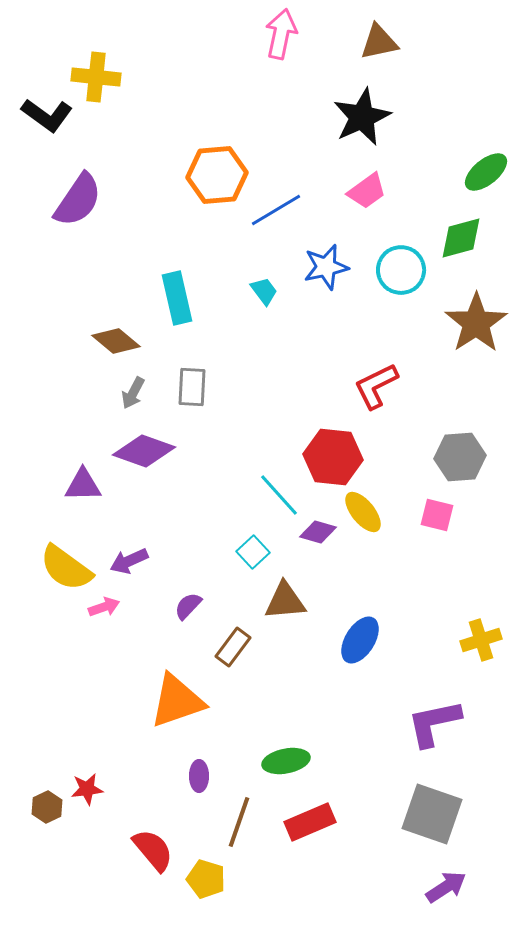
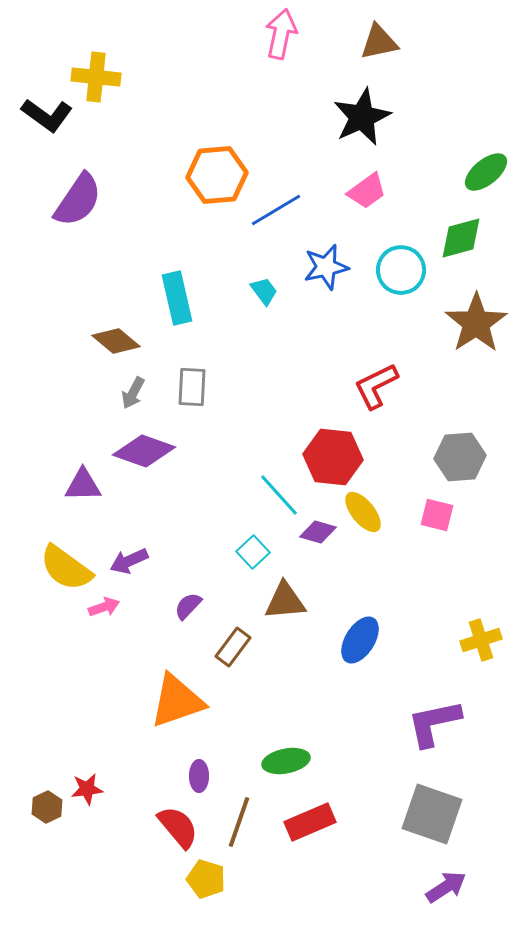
red semicircle at (153, 850): moved 25 px right, 23 px up
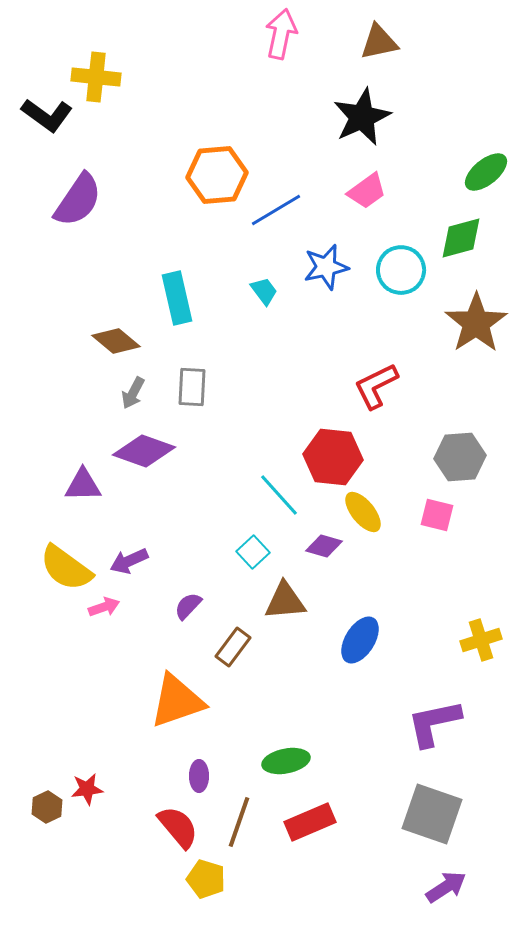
purple diamond at (318, 532): moved 6 px right, 14 px down
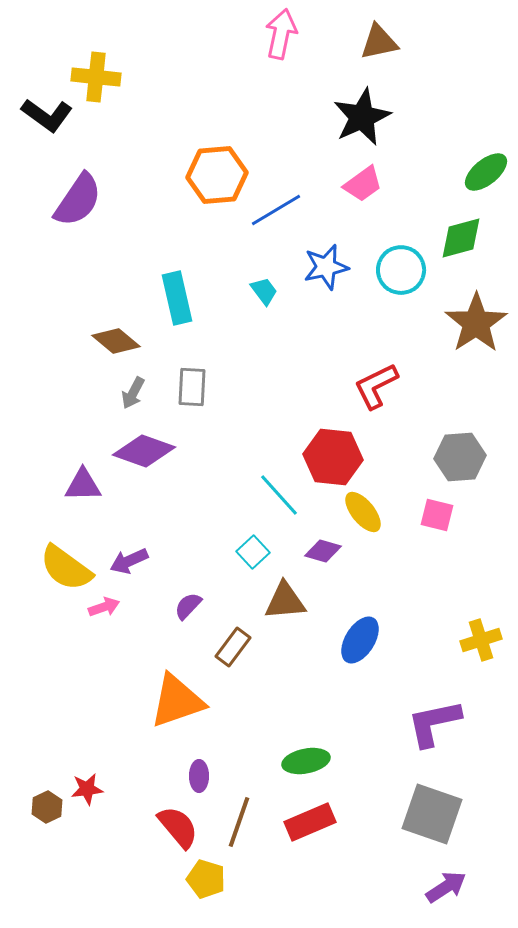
pink trapezoid at (367, 191): moved 4 px left, 7 px up
purple diamond at (324, 546): moved 1 px left, 5 px down
green ellipse at (286, 761): moved 20 px right
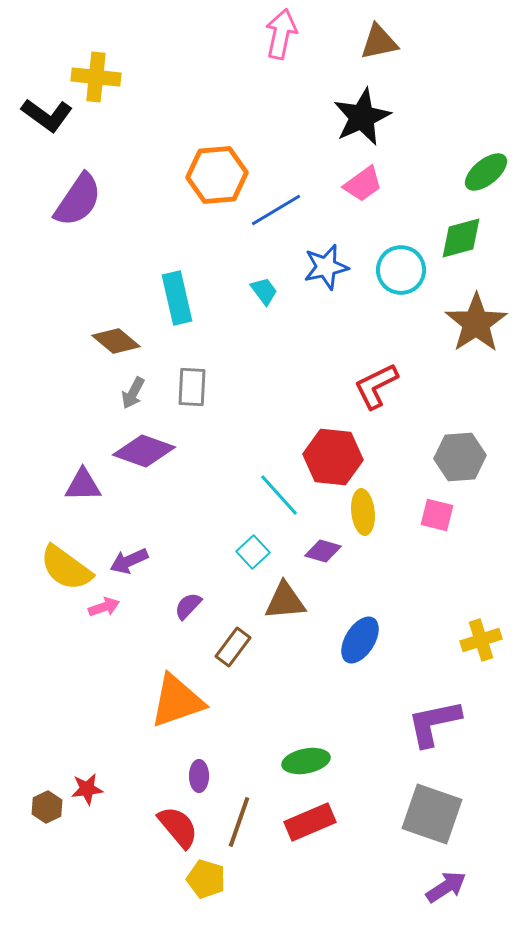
yellow ellipse at (363, 512): rotated 33 degrees clockwise
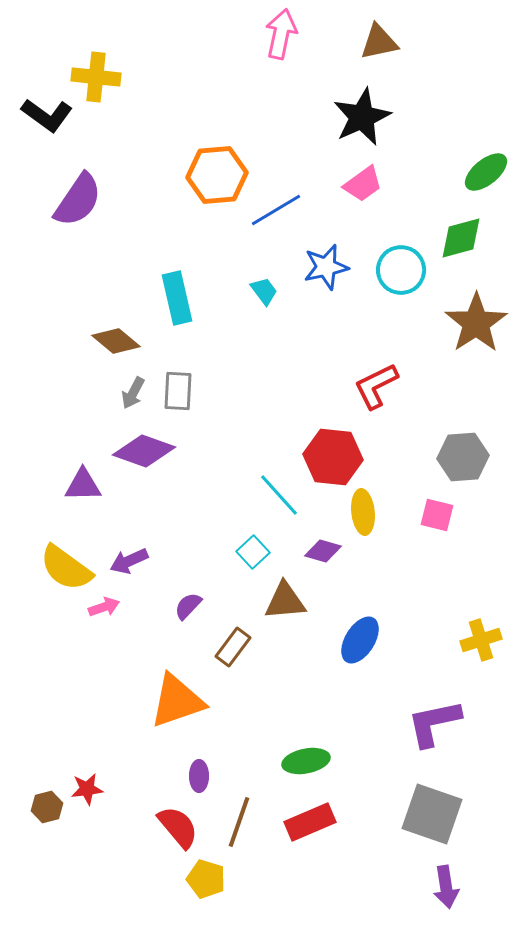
gray rectangle at (192, 387): moved 14 px left, 4 px down
gray hexagon at (460, 457): moved 3 px right
brown hexagon at (47, 807): rotated 12 degrees clockwise
purple arrow at (446, 887): rotated 114 degrees clockwise
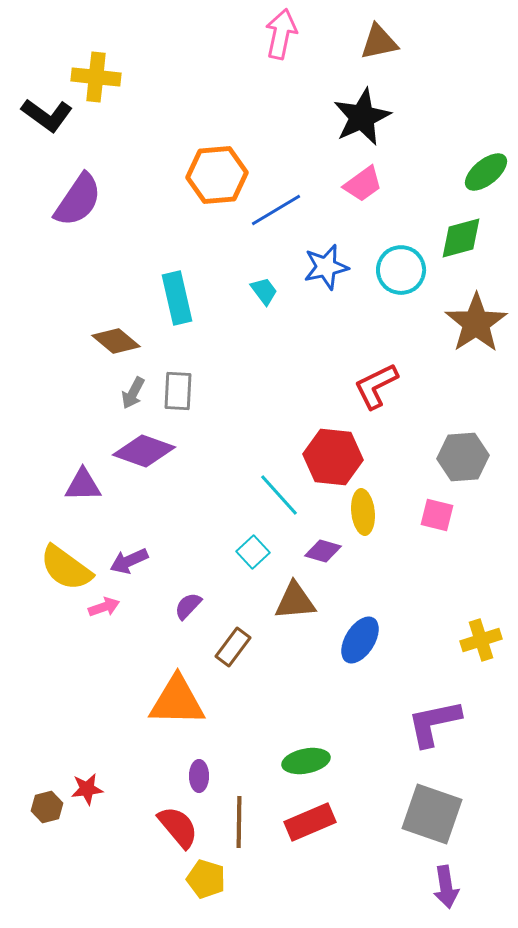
brown triangle at (285, 601): moved 10 px right
orange triangle at (177, 701): rotated 20 degrees clockwise
brown line at (239, 822): rotated 18 degrees counterclockwise
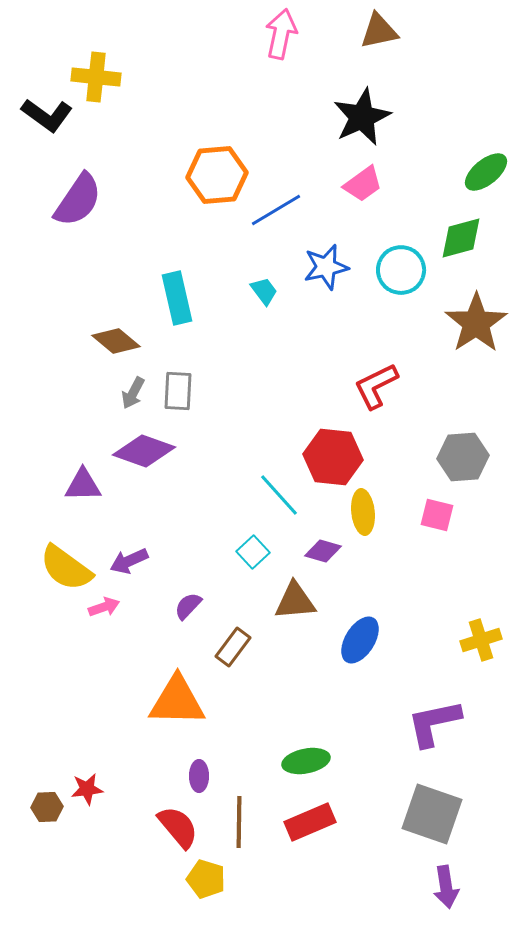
brown triangle at (379, 42): moved 11 px up
brown hexagon at (47, 807): rotated 12 degrees clockwise
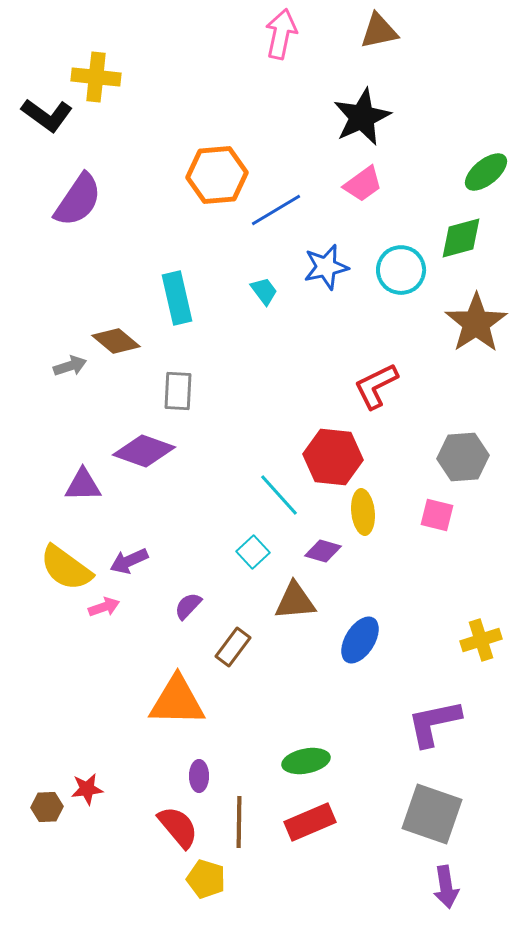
gray arrow at (133, 393): moved 63 px left, 27 px up; rotated 136 degrees counterclockwise
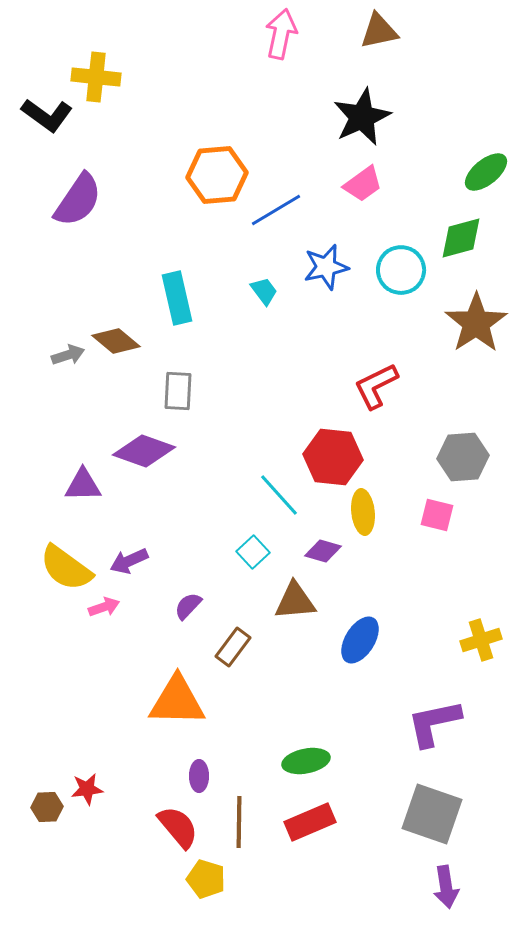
gray arrow at (70, 366): moved 2 px left, 11 px up
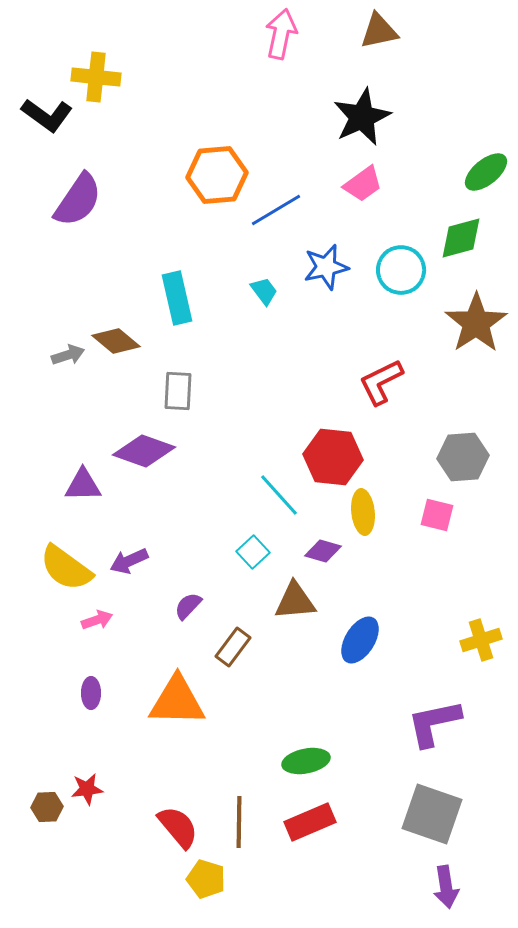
red L-shape at (376, 386): moved 5 px right, 4 px up
pink arrow at (104, 607): moved 7 px left, 13 px down
purple ellipse at (199, 776): moved 108 px left, 83 px up
